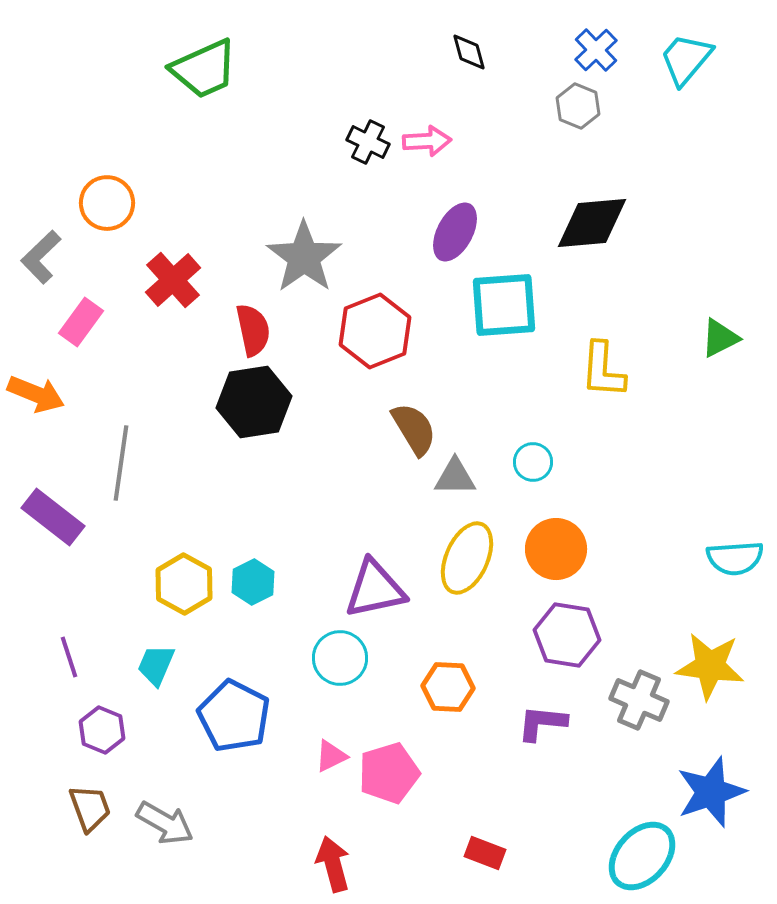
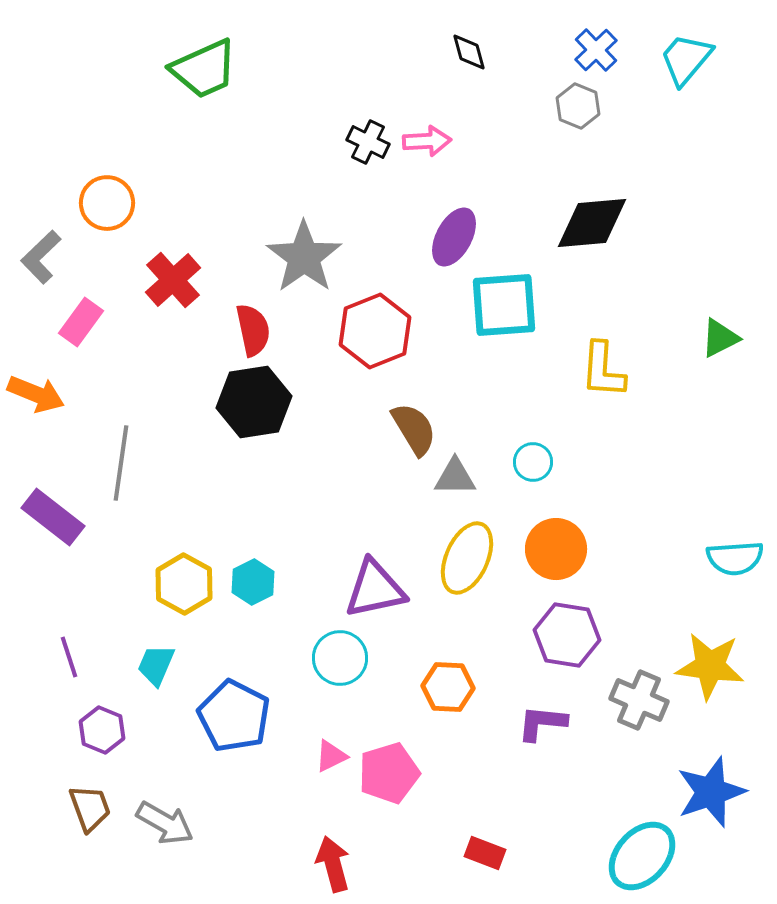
purple ellipse at (455, 232): moved 1 px left, 5 px down
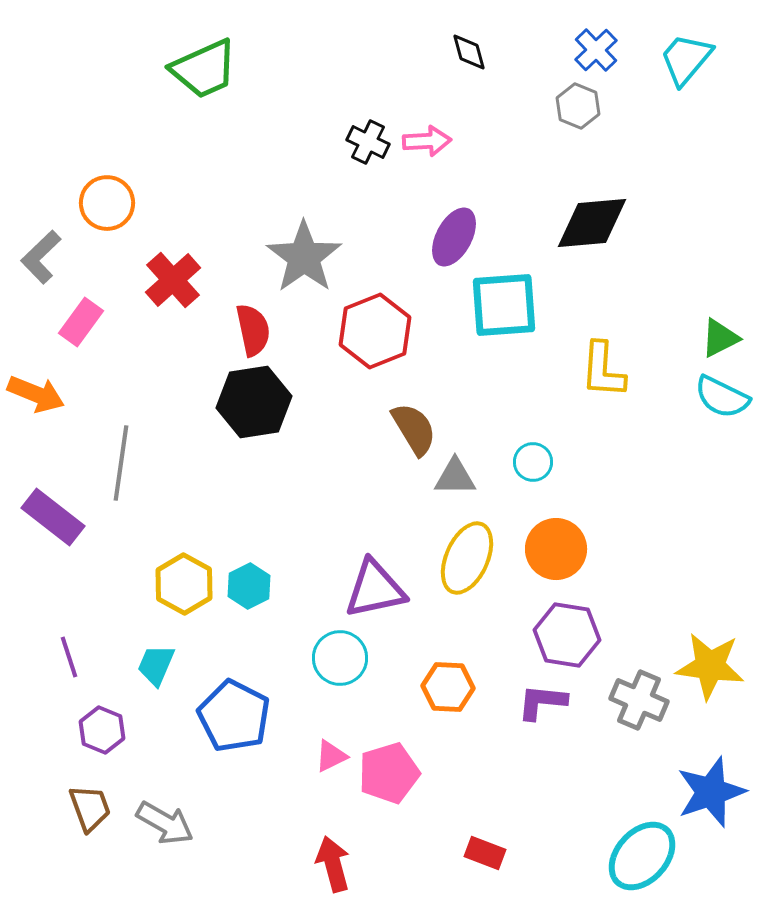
cyan semicircle at (735, 558): moved 13 px left, 161 px up; rotated 30 degrees clockwise
cyan hexagon at (253, 582): moved 4 px left, 4 px down
purple L-shape at (542, 723): moved 21 px up
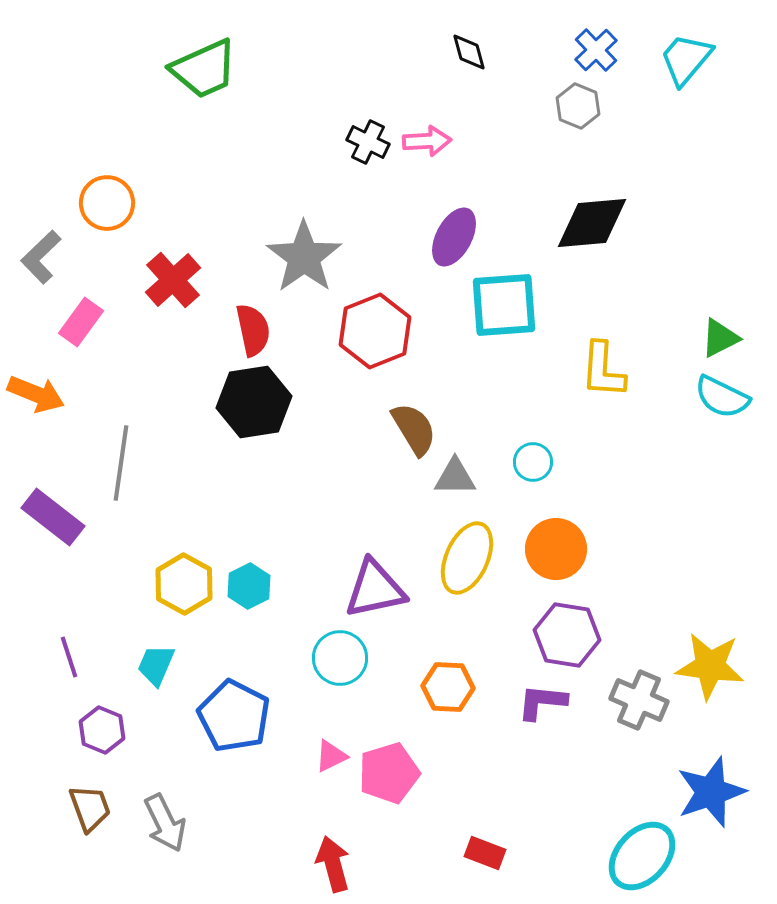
gray arrow at (165, 823): rotated 34 degrees clockwise
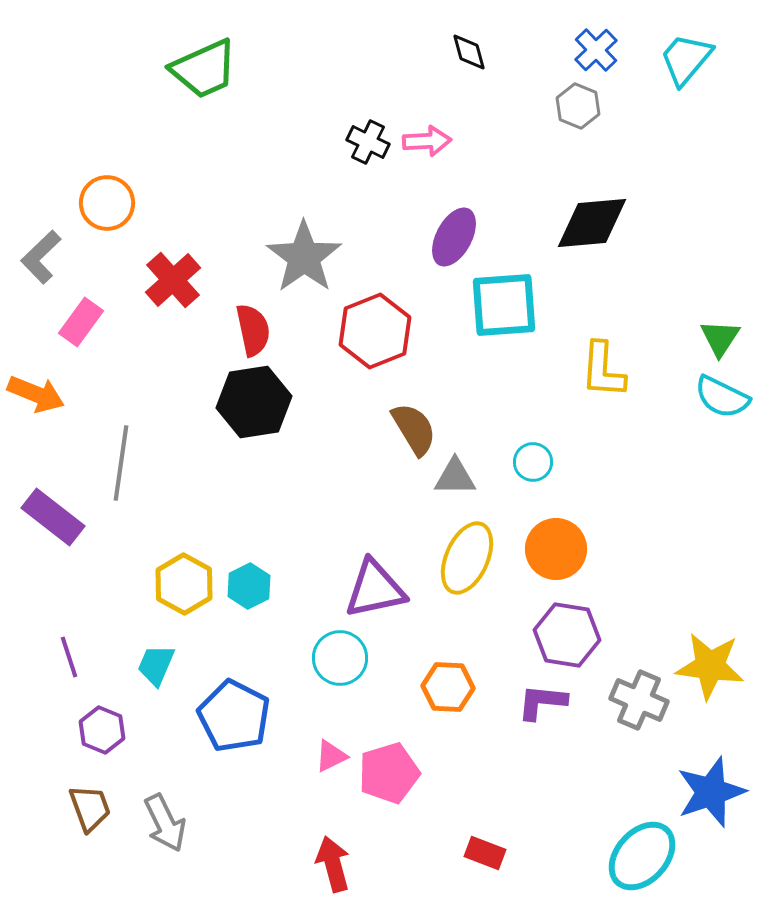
green triangle at (720, 338): rotated 30 degrees counterclockwise
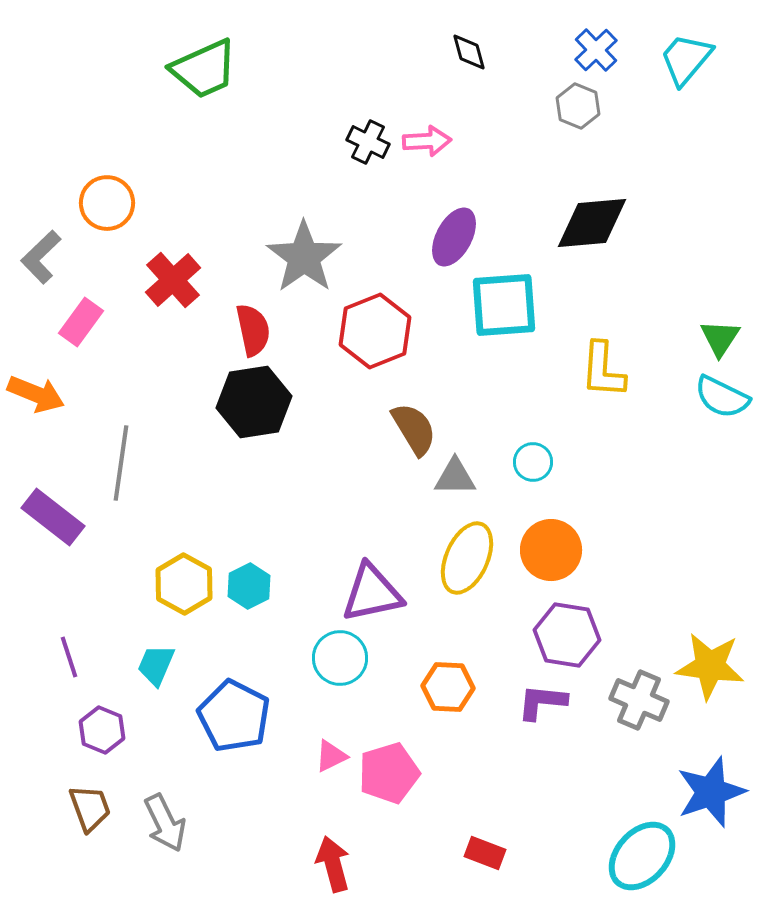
orange circle at (556, 549): moved 5 px left, 1 px down
purple triangle at (375, 589): moved 3 px left, 4 px down
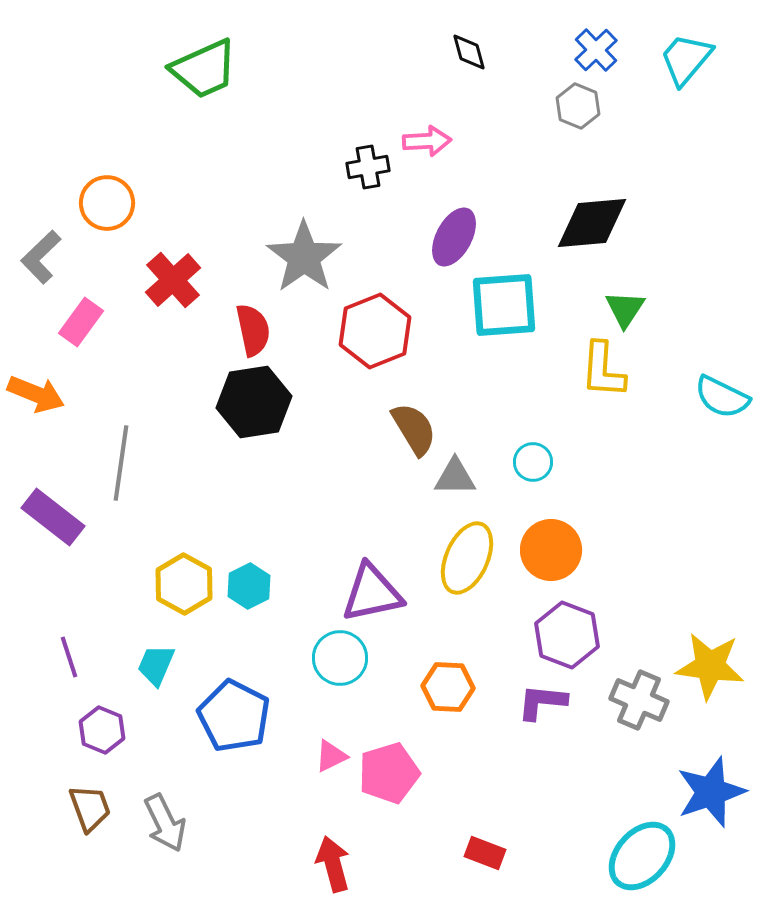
black cross at (368, 142): moved 25 px down; rotated 36 degrees counterclockwise
green triangle at (720, 338): moved 95 px left, 29 px up
purple hexagon at (567, 635): rotated 12 degrees clockwise
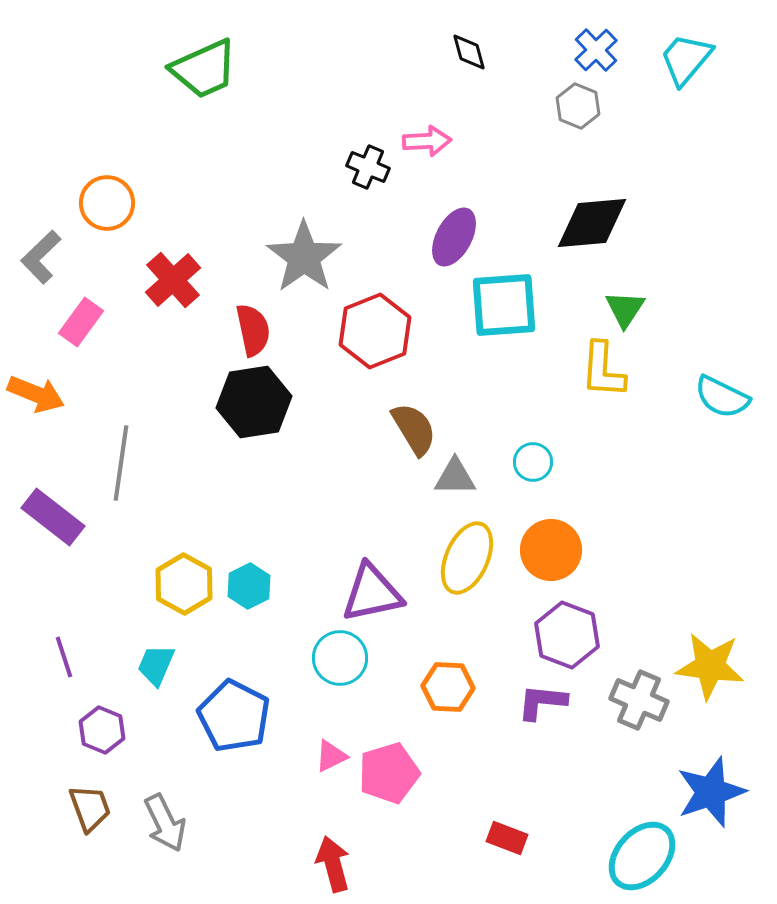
black cross at (368, 167): rotated 33 degrees clockwise
purple line at (69, 657): moved 5 px left
red rectangle at (485, 853): moved 22 px right, 15 px up
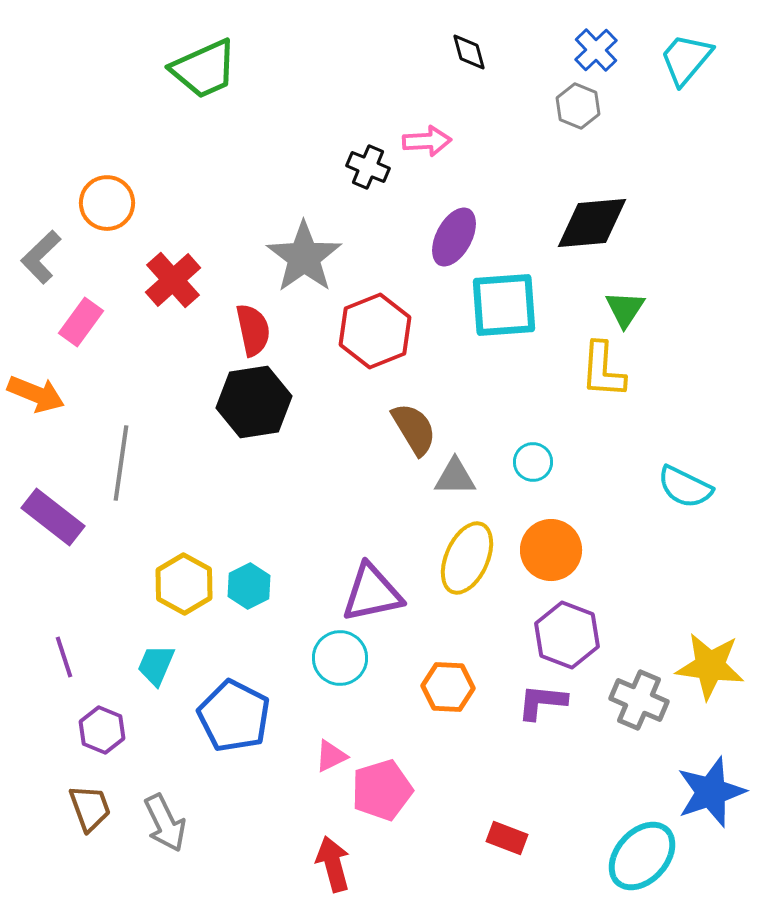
cyan semicircle at (722, 397): moved 37 px left, 90 px down
pink pentagon at (389, 773): moved 7 px left, 17 px down
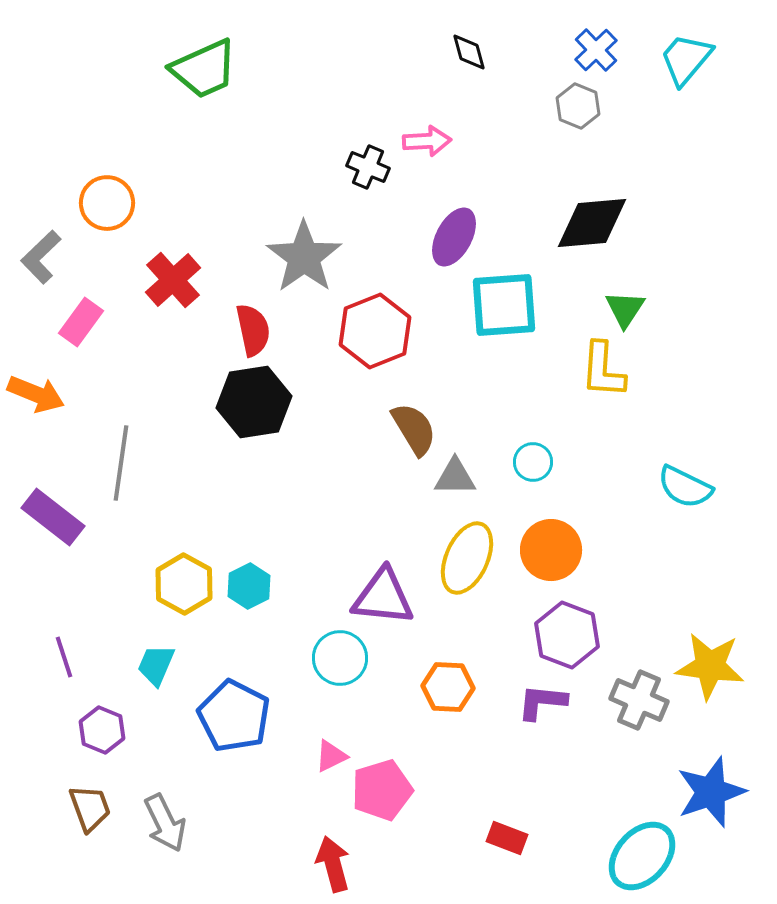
purple triangle at (372, 593): moved 11 px right, 4 px down; rotated 18 degrees clockwise
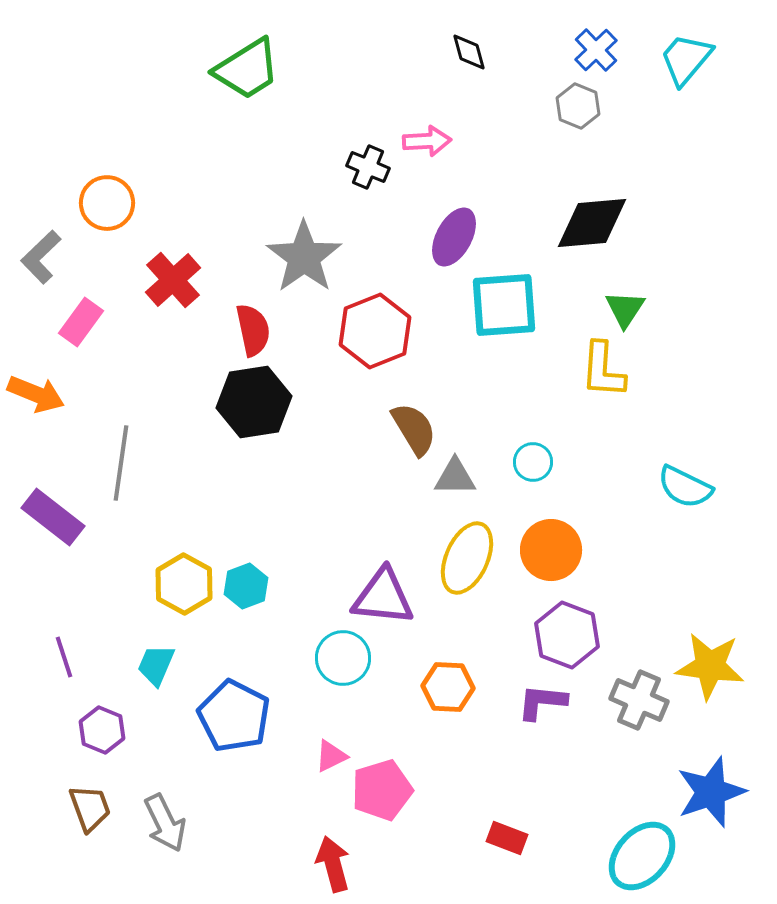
green trapezoid at (204, 69): moved 43 px right; rotated 8 degrees counterclockwise
cyan hexagon at (249, 586): moved 3 px left; rotated 6 degrees clockwise
cyan circle at (340, 658): moved 3 px right
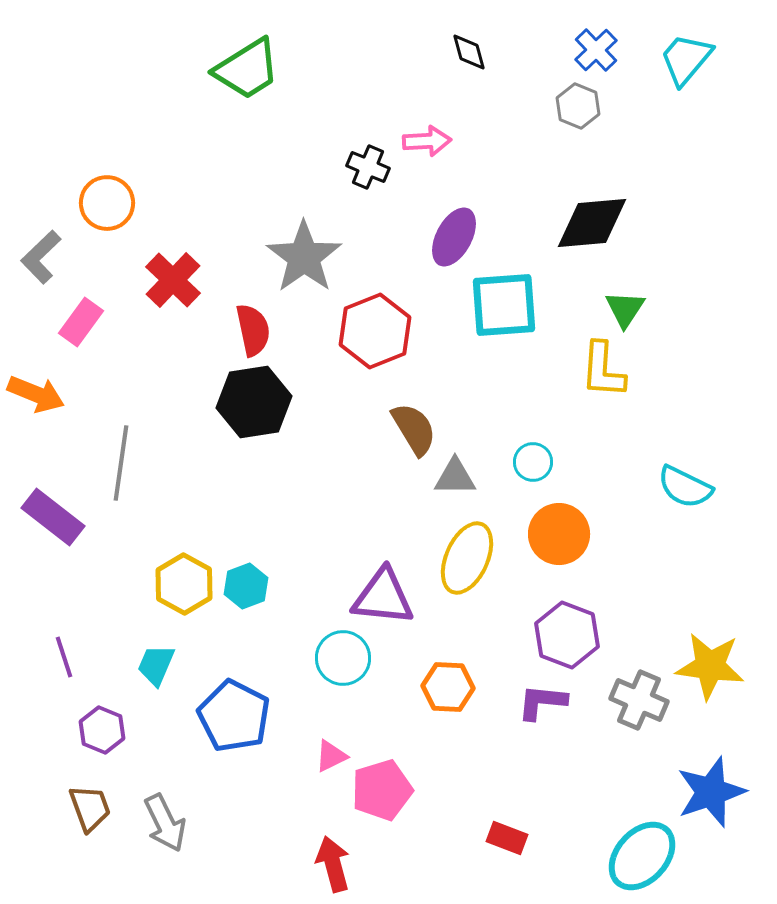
red cross at (173, 280): rotated 4 degrees counterclockwise
orange circle at (551, 550): moved 8 px right, 16 px up
